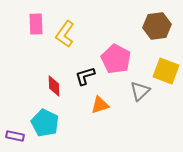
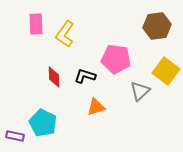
pink pentagon: rotated 20 degrees counterclockwise
yellow square: rotated 16 degrees clockwise
black L-shape: rotated 35 degrees clockwise
red diamond: moved 9 px up
orange triangle: moved 4 px left, 2 px down
cyan pentagon: moved 2 px left
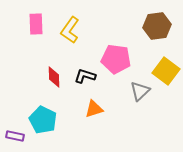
yellow L-shape: moved 5 px right, 4 px up
orange triangle: moved 2 px left, 2 px down
cyan pentagon: moved 3 px up
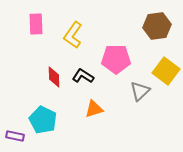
yellow L-shape: moved 3 px right, 5 px down
pink pentagon: rotated 8 degrees counterclockwise
black L-shape: moved 2 px left; rotated 15 degrees clockwise
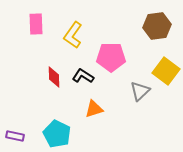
pink pentagon: moved 5 px left, 2 px up
cyan pentagon: moved 14 px right, 14 px down
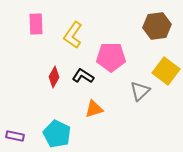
red diamond: rotated 30 degrees clockwise
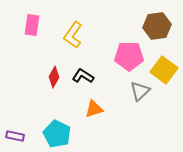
pink rectangle: moved 4 px left, 1 px down; rotated 10 degrees clockwise
pink pentagon: moved 18 px right, 1 px up
yellow square: moved 2 px left, 1 px up
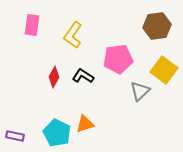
pink pentagon: moved 11 px left, 3 px down; rotated 8 degrees counterclockwise
orange triangle: moved 9 px left, 15 px down
cyan pentagon: moved 1 px up
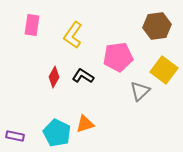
pink pentagon: moved 2 px up
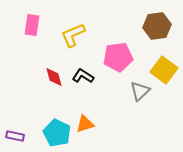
yellow L-shape: rotated 32 degrees clockwise
red diamond: rotated 45 degrees counterclockwise
